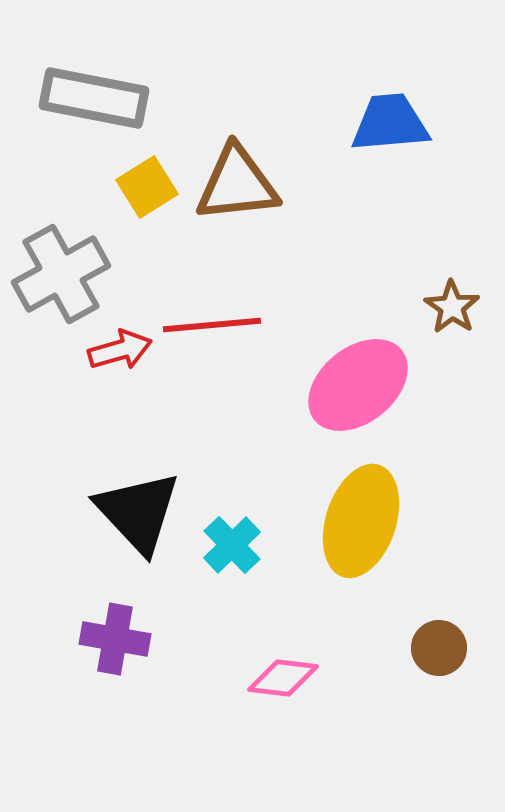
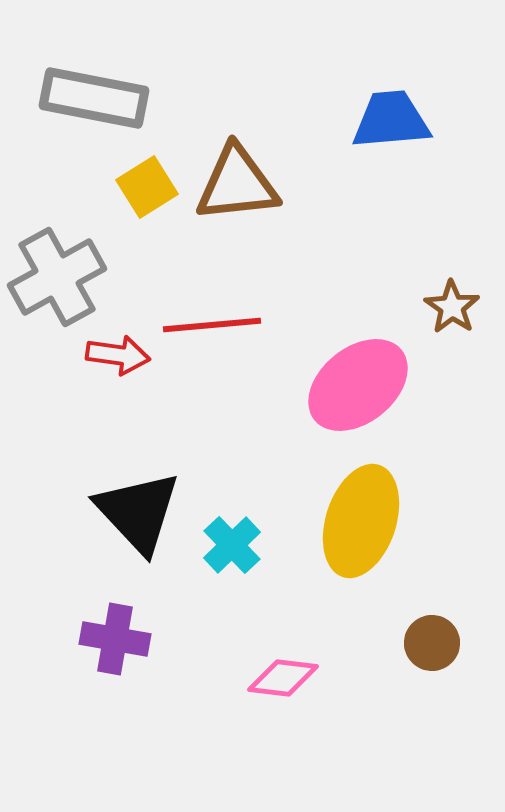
blue trapezoid: moved 1 px right, 3 px up
gray cross: moved 4 px left, 3 px down
red arrow: moved 2 px left, 5 px down; rotated 24 degrees clockwise
brown circle: moved 7 px left, 5 px up
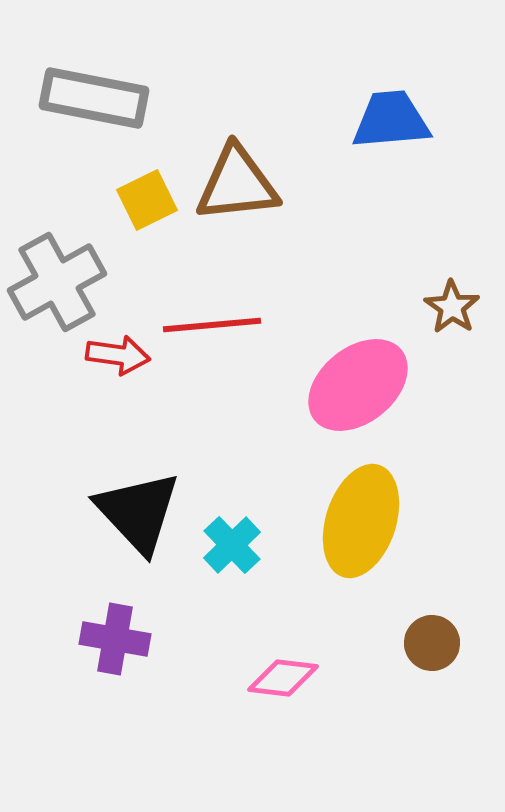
yellow square: moved 13 px down; rotated 6 degrees clockwise
gray cross: moved 5 px down
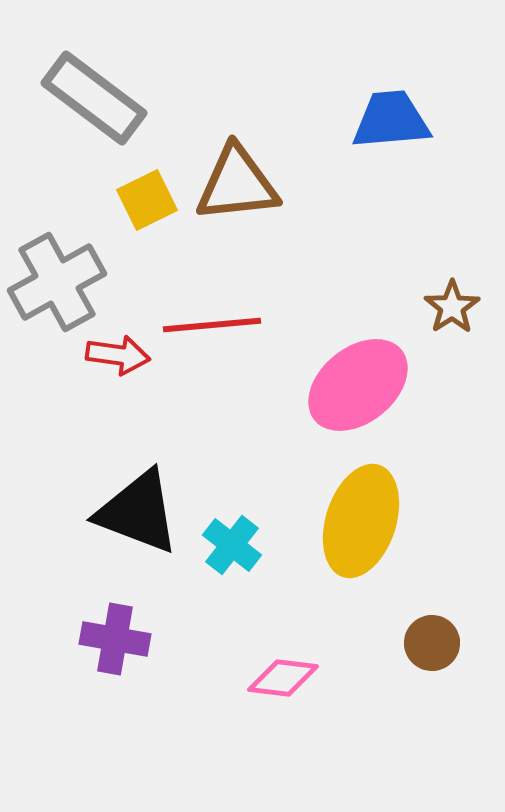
gray rectangle: rotated 26 degrees clockwise
brown star: rotated 4 degrees clockwise
black triangle: rotated 26 degrees counterclockwise
cyan cross: rotated 8 degrees counterclockwise
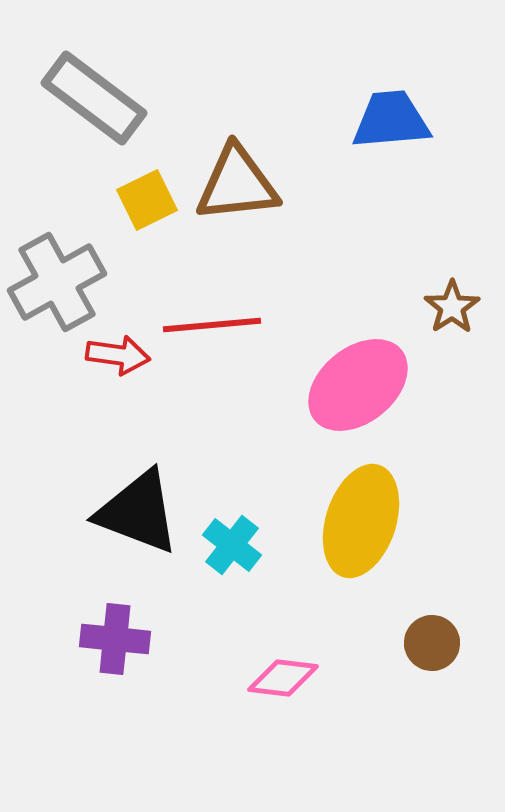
purple cross: rotated 4 degrees counterclockwise
